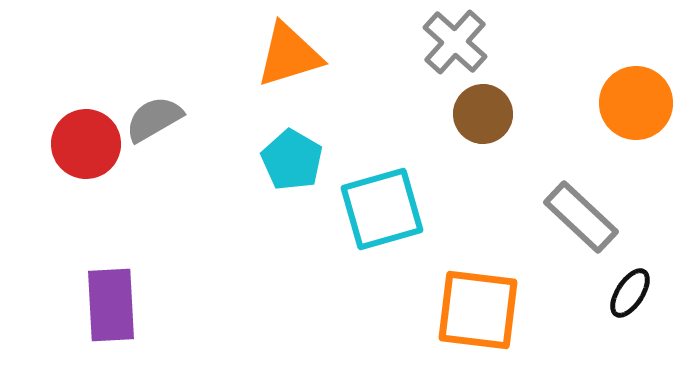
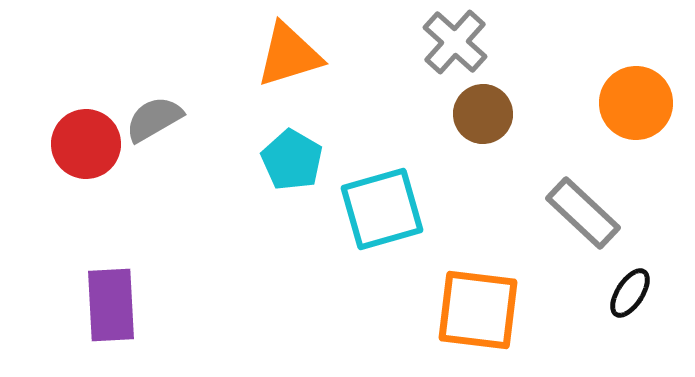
gray rectangle: moved 2 px right, 4 px up
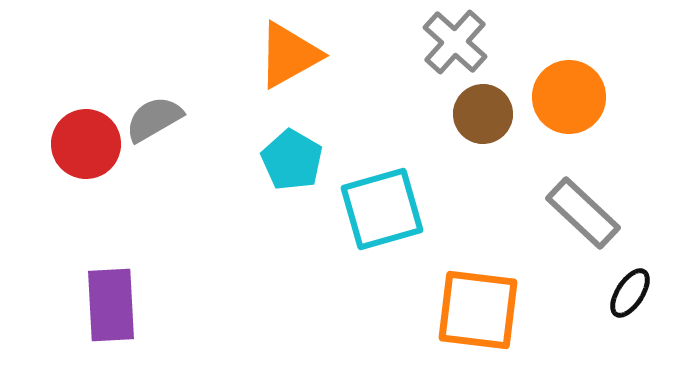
orange triangle: rotated 12 degrees counterclockwise
orange circle: moved 67 px left, 6 px up
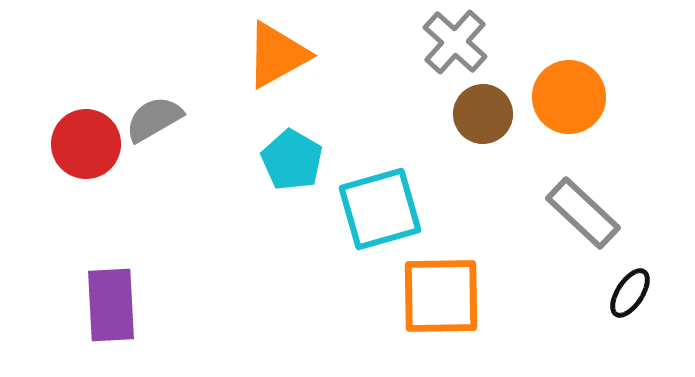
orange triangle: moved 12 px left
cyan square: moved 2 px left
orange square: moved 37 px left, 14 px up; rotated 8 degrees counterclockwise
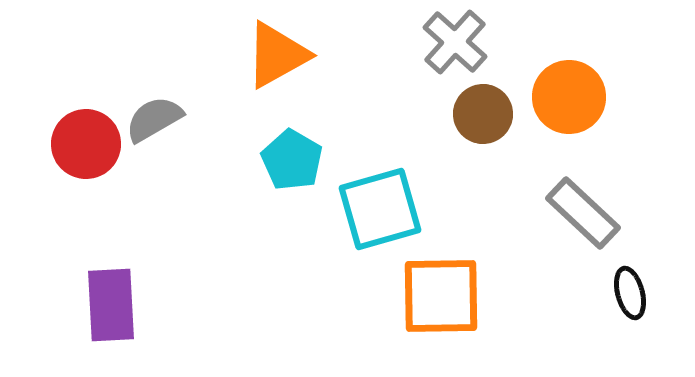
black ellipse: rotated 48 degrees counterclockwise
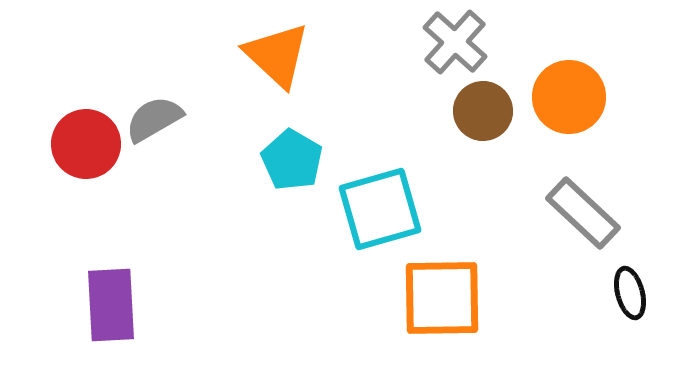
orange triangle: rotated 48 degrees counterclockwise
brown circle: moved 3 px up
orange square: moved 1 px right, 2 px down
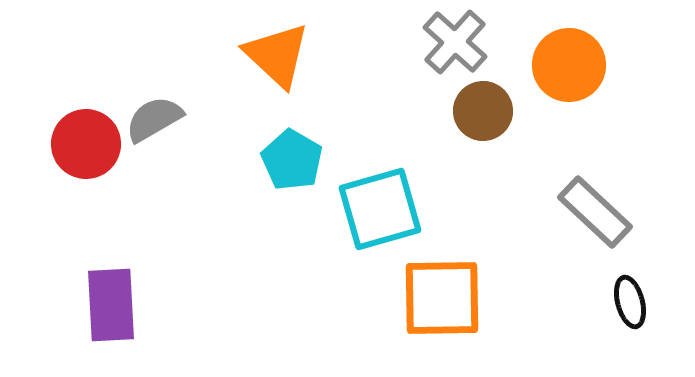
orange circle: moved 32 px up
gray rectangle: moved 12 px right, 1 px up
black ellipse: moved 9 px down
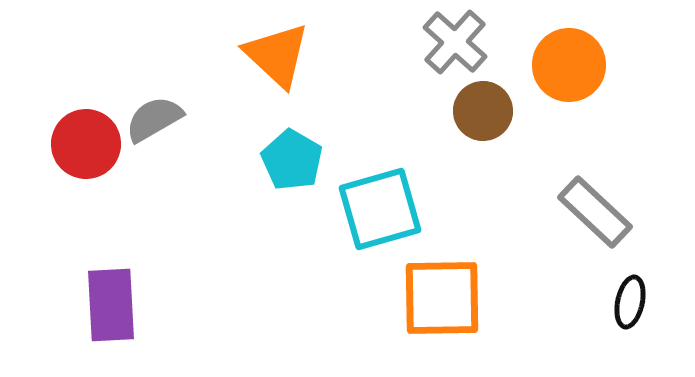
black ellipse: rotated 27 degrees clockwise
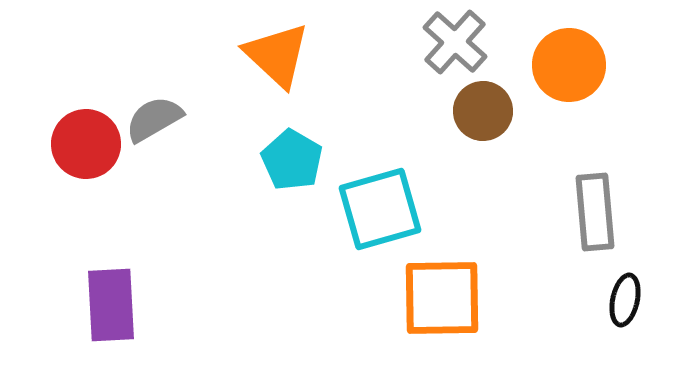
gray rectangle: rotated 42 degrees clockwise
black ellipse: moved 5 px left, 2 px up
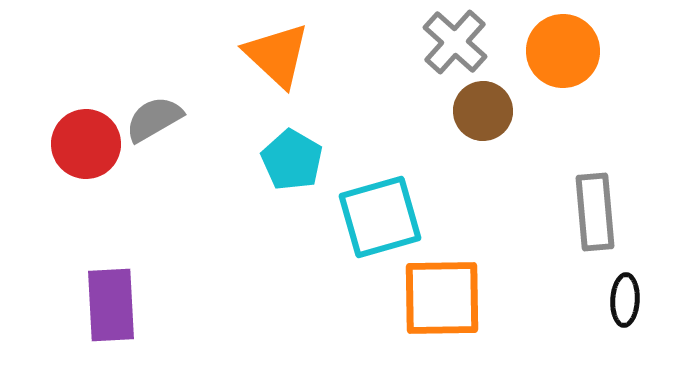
orange circle: moved 6 px left, 14 px up
cyan square: moved 8 px down
black ellipse: rotated 9 degrees counterclockwise
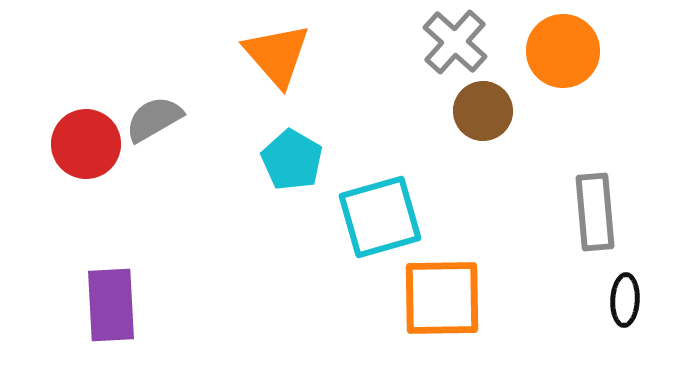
orange triangle: rotated 6 degrees clockwise
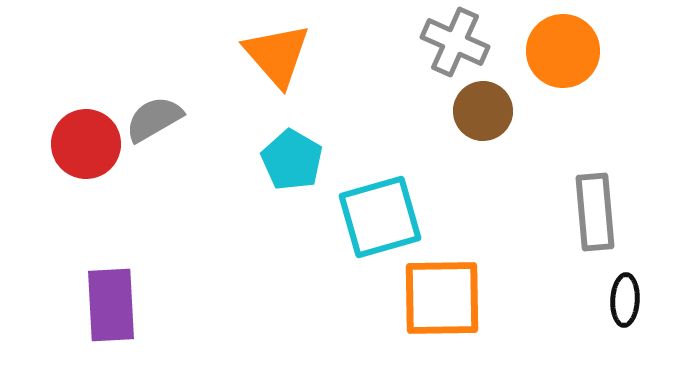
gray cross: rotated 18 degrees counterclockwise
